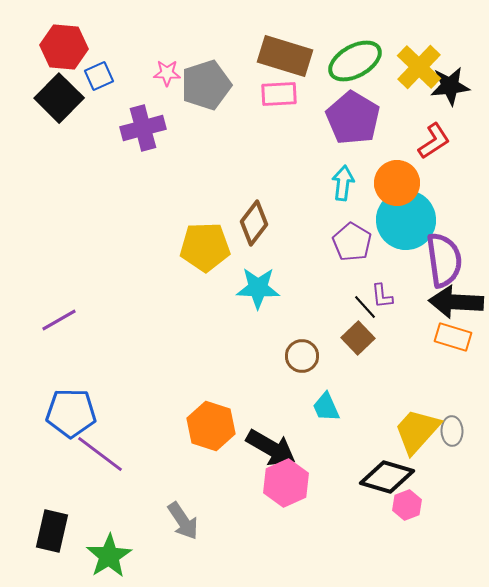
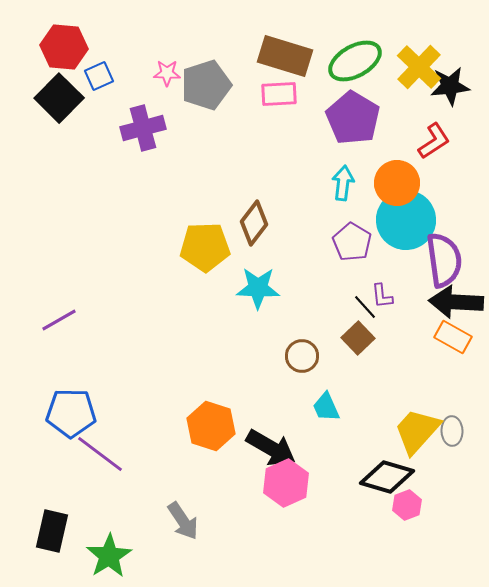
orange rectangle at (453, 337): rotated 12 degrees clockwise
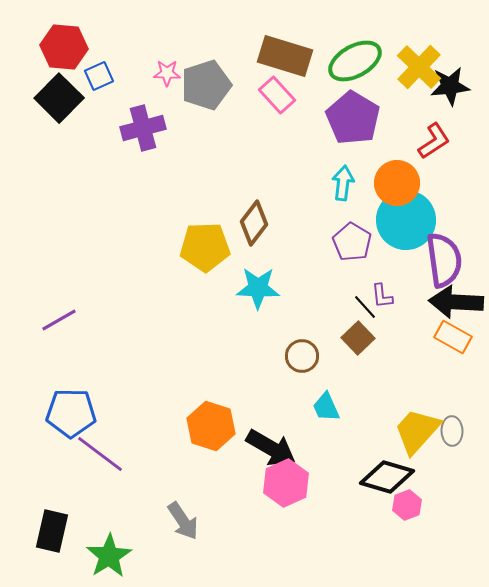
pink rectangle at (279, 94): moved 2 px left, 1 px down; rotated 51 degrees clockwise
